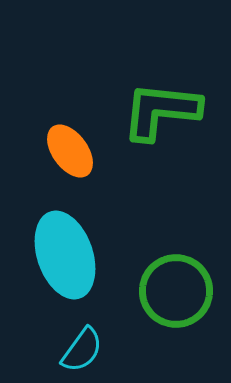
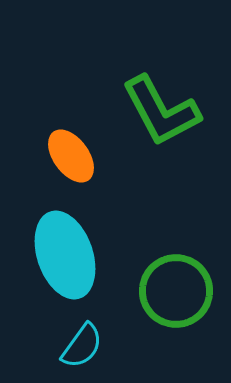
green L-shape: rotated 124 degrees counterclockwise
orange ellipse: moved 1 px right, 5 px down
cyan semicircle: moved 4 px up
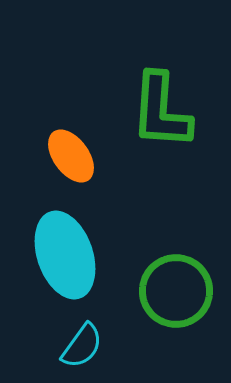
green L-shape: rotated 32 degrees clockwise
